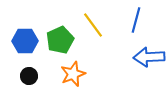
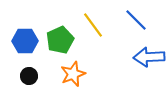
blue line: rotated 60 degrees counterclockwise
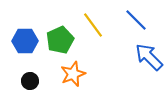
blue arrow: rotated 48 degrees clockwise
black circle: moved 1 px right, 5 px down
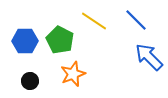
yellow line: moved 1 px right, 4 px up; rotated 20 degrees counterclockwise
green pentagon: rotated 20 degrees counterclockwise
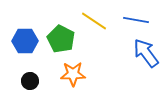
blue line: rotated 35 degrees counterclockwise
green pentagon: moved 1 px right, 1 px up
blue arrow: moved 3 px left, 4 px up; rotated 8 degrees clockwise
orange star: rotated 20 degrees clockwise
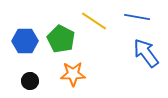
blue line: moved 1 px right, 3 px up
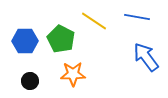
blue arrow: moved 4 px down
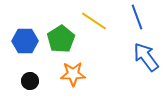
blue line: rotated 60 degrees clockwise
green pentagon: rotated 12 degrees clockwise
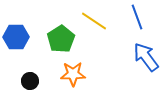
blue hexagon: moved 9 px left, 4 px up
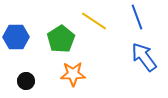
blue arrow: moved 2 px left
black circle: moved 4 px left
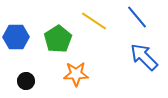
blue line: rotated 20 degrees counterclockwise
green pentagon: moved 3 px left
blue arrow: rotated 8 degrees counterclockwise
orange star: moved 3 px right
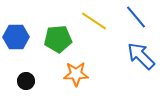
blue line: moved 1 px left
green pentagon: rotated 28 degrees clockwise
blue arrow: moved 3 px left, 1 px up
